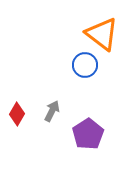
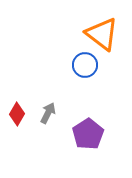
gray arrow: moved 4 px left, 2 px down
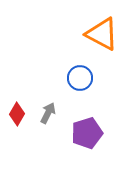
orange triangle: rotated 9 degrees counterclockwise
blue circle: moved 5 px left, 13 px down
purple pentagon: moved 1 px left, 1 px up; rotated 16 degrees clockwise
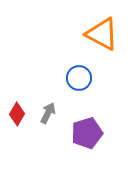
blue circle: moved 1 px left
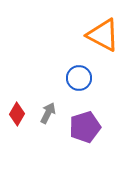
orange triangle: moved 1 px right, 1 px down
purple pentagon: moved 2 px left, 6 px up
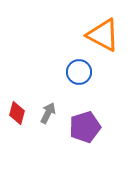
blue circle: moved 6 px up
red diamond: moved 1 px up; rotated 15 degrees counterclockwise
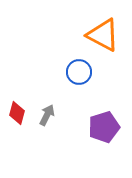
gray arrow: moved 1 px left, 2 px down
purple pentagon: moved 19 px right
